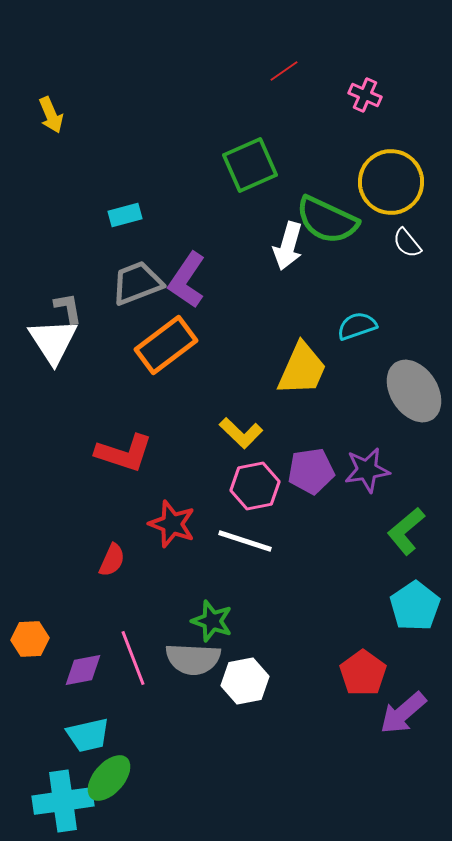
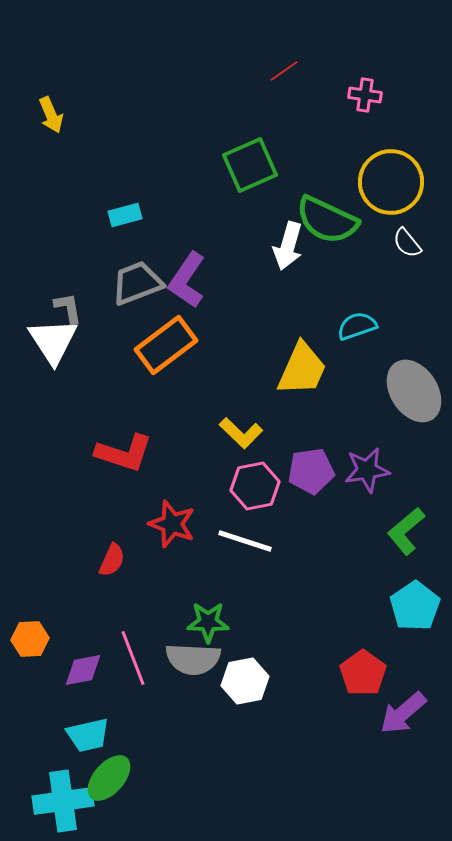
pink cross: rotated 16 degrees counterclockwise
green star: moved 4 px left, 1 px down; rotated 18 degrees counterclockwise
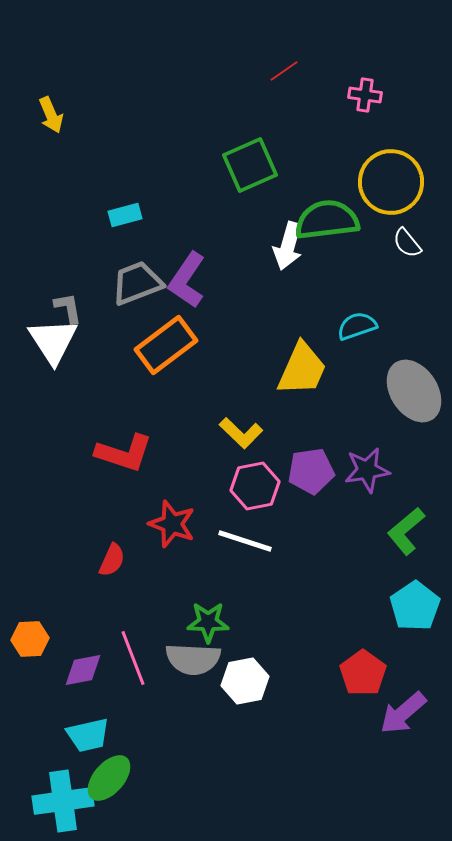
green semicircle: rotated 148 degrees clockwise
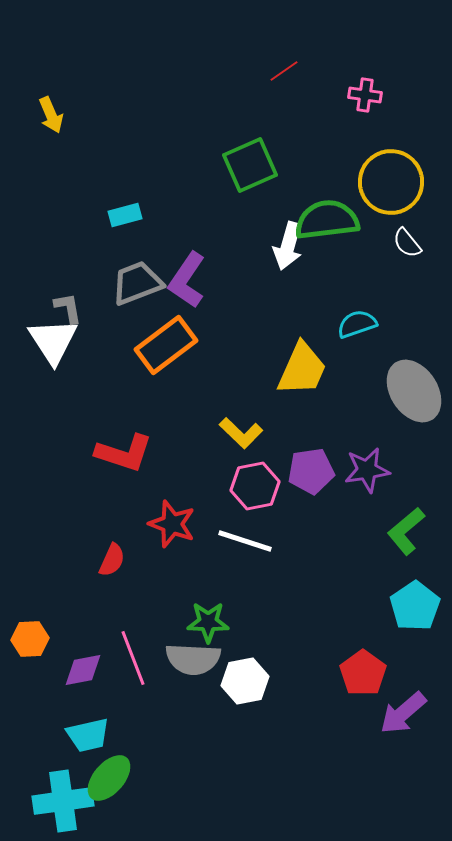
cyan semicircle: moved 2 px up
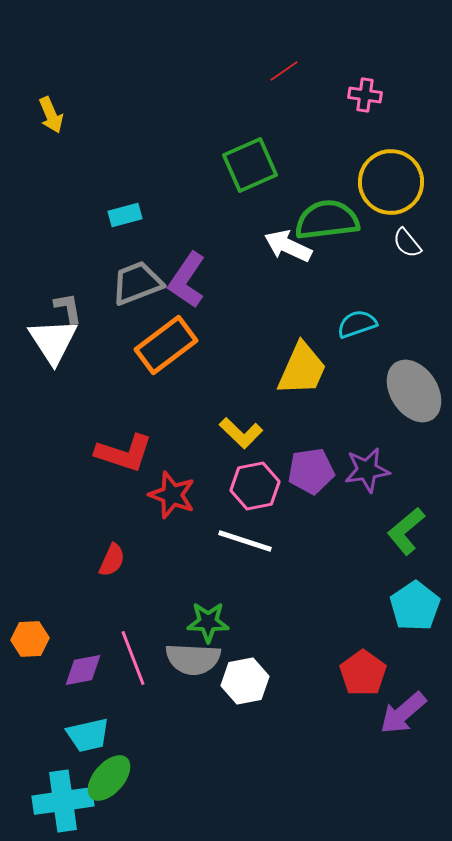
white arrow: rotated 99 degrees clockwise
red star: moved 29 px up
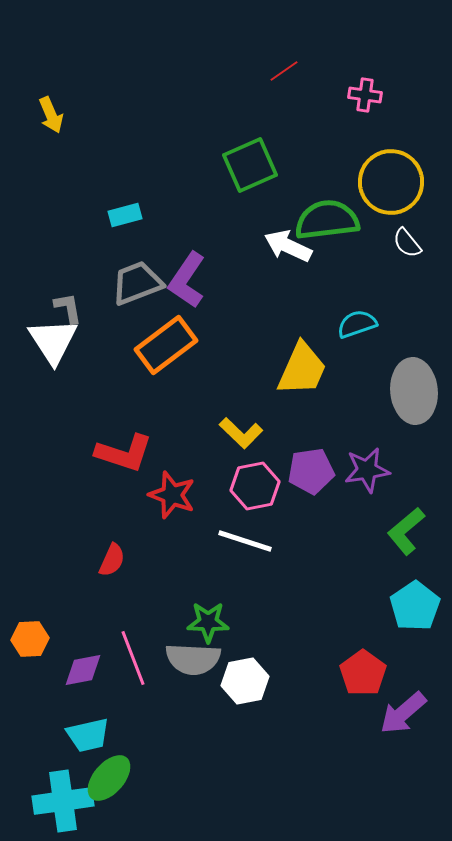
gray ellipse: rotated 28 degrees clockwise
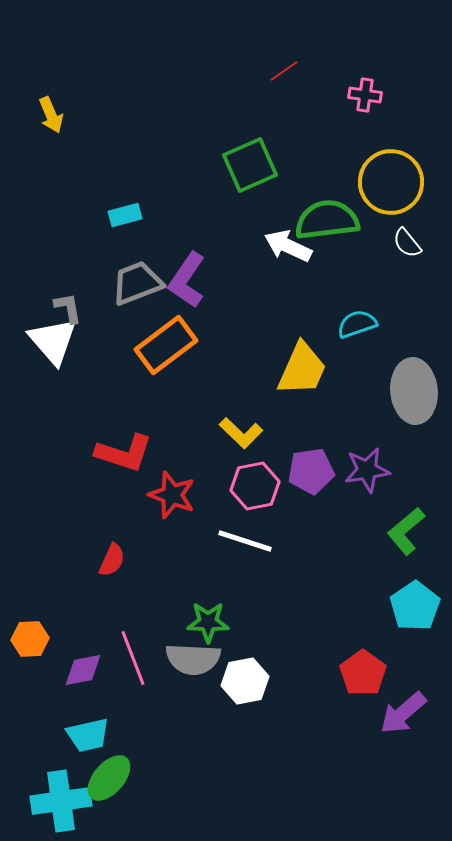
white triangle: rotated 8 degrees counterclockwise
cyan cross: moved 2 px left
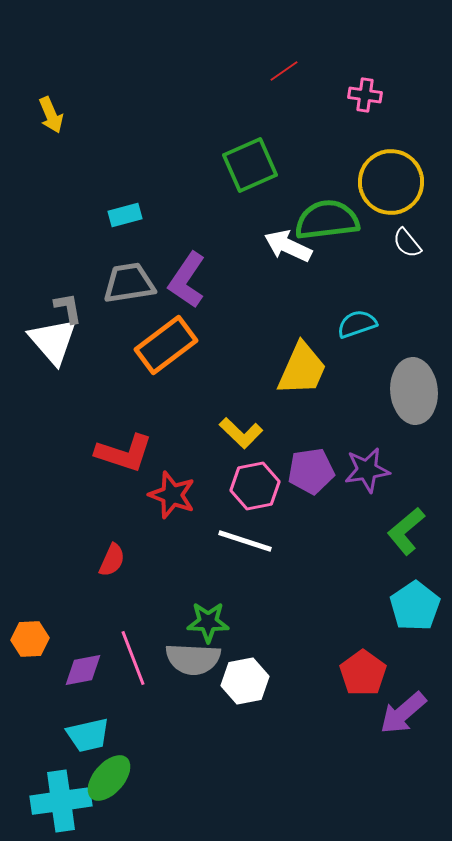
gray trapezoid: moved 8 px left; rotated 12 degrees clockwise
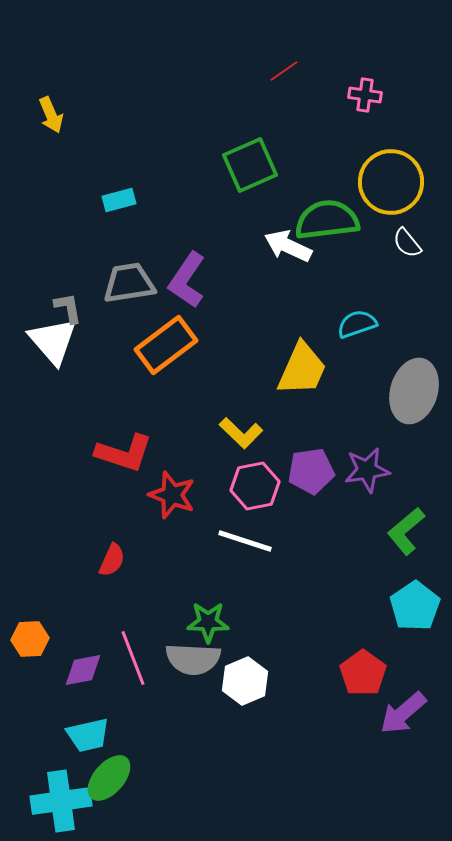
cyan rectangle: moved 6 px left, 15 px up
gray ellipse: rotated 22 degrees clockwise
white hexagon: rotated 12 degrees counterclockwise
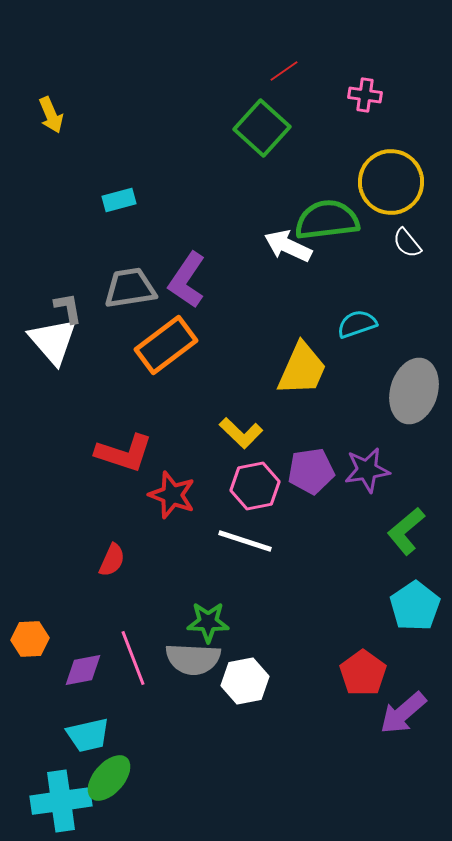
green square: moved 12 px right, 37 px up; rotated 24 degrees counterclockwise
gray trapezoid: moved 1 px right, 5 px down
white hexagon: rotated 12 degrees clockwise
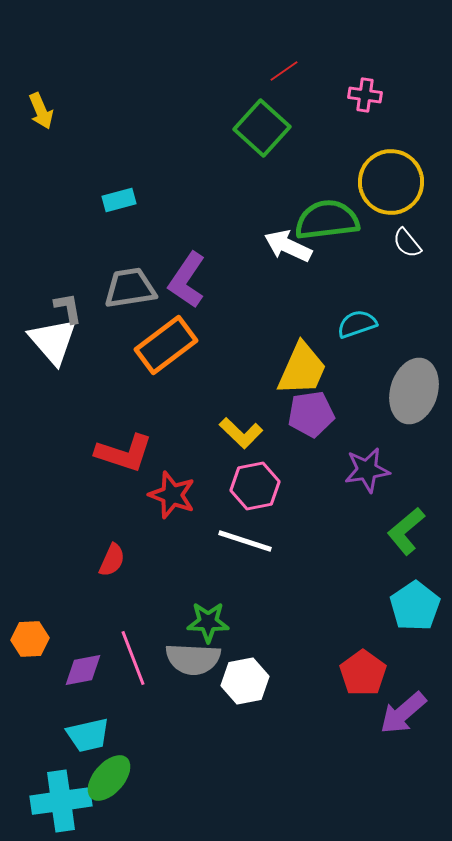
yellow arrow: moved 10 px left, 4 px up
purple pentagon: moved 57 px up
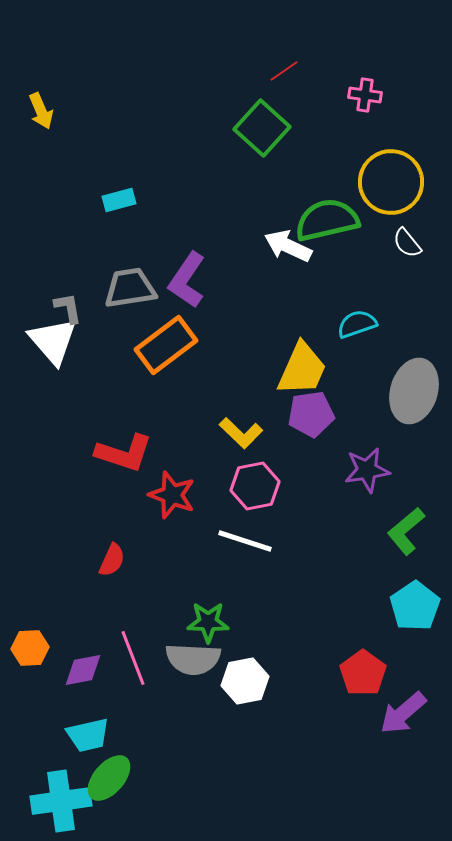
green semicircle: rotated 6 degrees counterclockwise
orange hexagon: moved 9 px down
